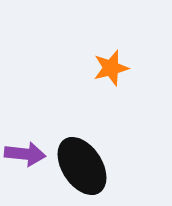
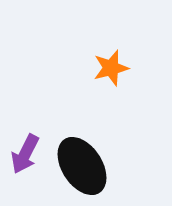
purple arrow: rotated 111 degrees clockwise
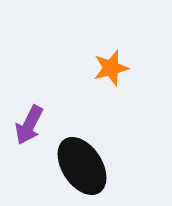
purple arrow: moved 4 px right, 29 px up
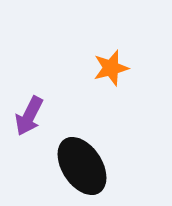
purple arrow: moved 9 px up
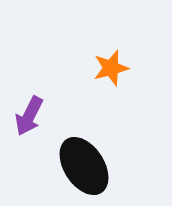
black ellipse: moved 2 px right
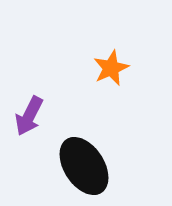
orange star: rotated 9 degrees counterclockwise
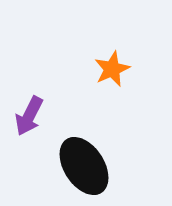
orange star: moved 1 px right, 1 px down
